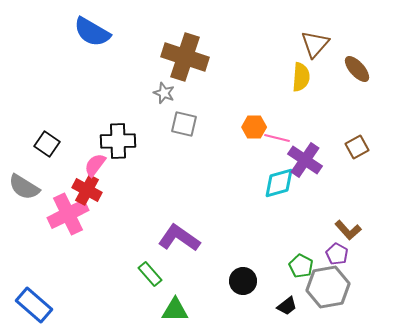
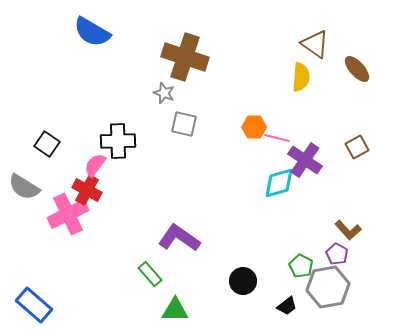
brown triangle: rotated 36 degrees counterclockwise
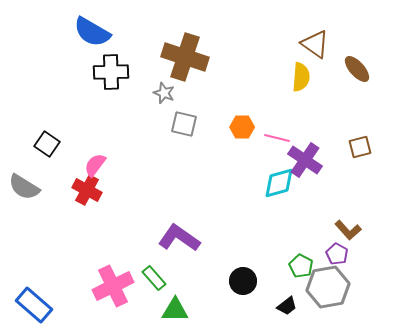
orange hexagon: moved 12 px left
black cross: moved 7 px left, 69 px up
brown square: moved 3 px right; rotated 15 degrees clockwise
pink cross: moved 45 px right, 72 px down
green rectangle: moved 4 px right, 4 px down
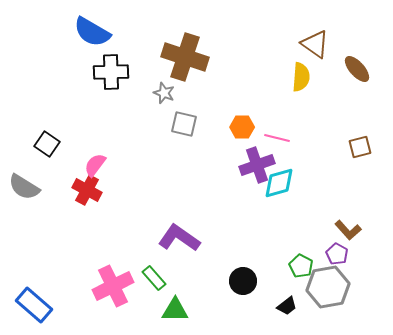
purple cross: moved 48 px left, 5 px down; rotated 36 degrees clockwise
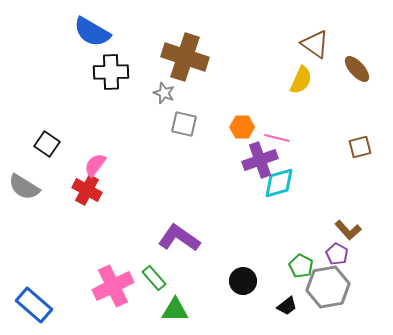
yellow semicircle: moved 3 px down; rotated 20 degrees clockwise
purple cross: moved 3 px right, 5 px up
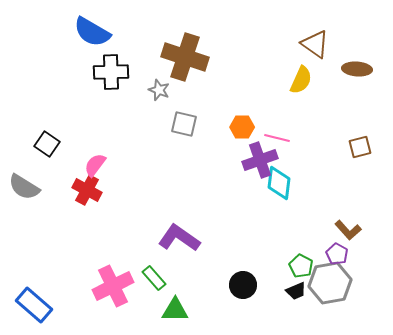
brown ellipse: rotated 44 degrees counterclockwise
gray star: moved 5 px left, 3 px up
cyan diamond: rotated 68 degrees counterclockwise
black circle: moved 4 px down
gray hexagon: moved 2 px right, 4 px up
black trapezoid: moved 9 px right, 15 px up; rotated 15 degrees clockwise
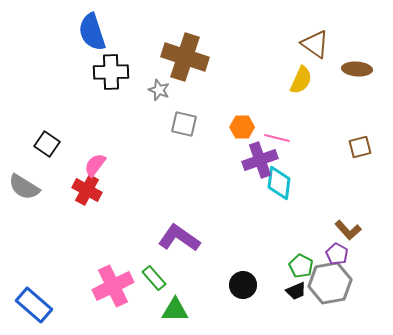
blue semicircle: rotated 42 degrees clockwise
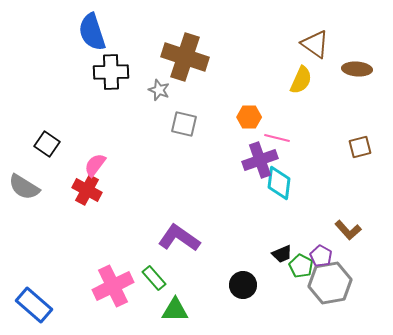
orange hexagon: moved 7 px right, 10 px up
purple pentagon: moved 16 px left, 2 px down
black trapezoid: moved 14 px left, 37 px up
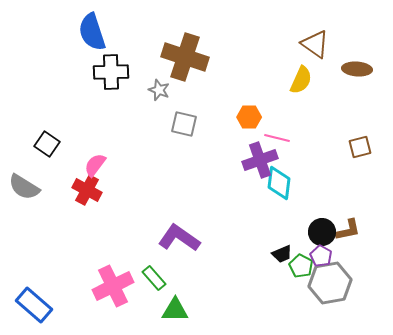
brown L-shape: rotated 60 degrees counterclockwise
black circle: moved 79 px right, 53 px up
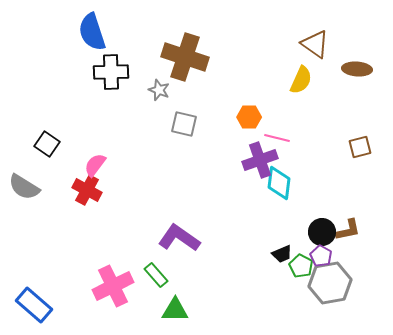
green rectangle: moved 2 px right, 3 px up
